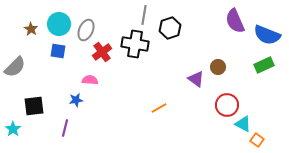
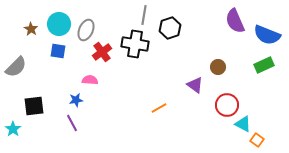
gray semicircle: moved 1 px right
purple triangle: moved 1 px left, 6 px down
purple line: moved 7 px right, 5 px up; rotated 42 degrees counterclockwise
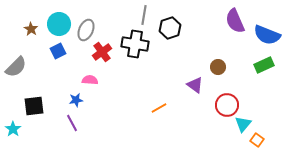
blue square: rotated 35 degrees counterclockwise
cyan triangle: rotated 42 degrees clockwise
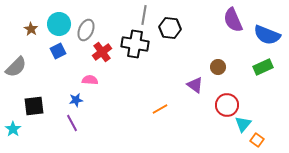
purple semicircle: moved 2 px left, 1 px up
black hexagon: rotated 25 degrees clockwise
green rectangle: moved 1 px left, 2 px down
orange line: moved 1 px right, 1 px down
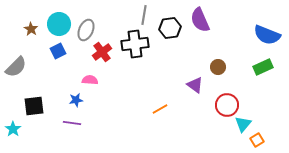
purple semicircle: moved 33 px left
black hexagon: rotated 15 degrees counterclockwise
black cross: rotated 16 degrees counterclockwise
purple line: rotated 54 degrees counterclockwise
orange square: rotated 24 degrees clockwise
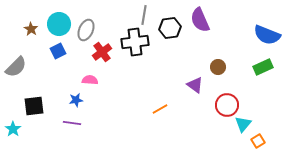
black cross: moved 2 px up
orange square: moved 1 px right, 1 px down
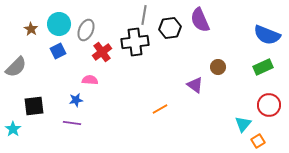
red circle: moved 42 px right
